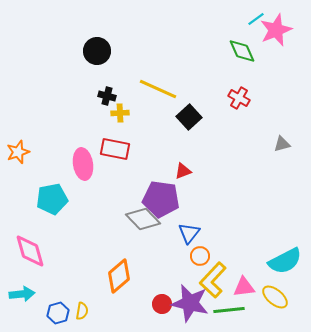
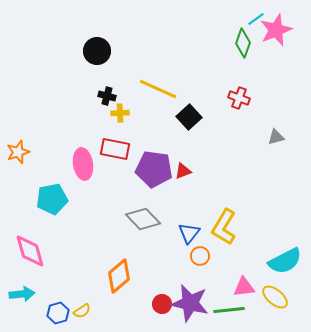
green diamond: moved 1 px right, 8 px up; rotated 44 degrees clockwise
red cross: rotated 10 degrees counterclockwise
gray triangle: moved 6 px left, 7 px up
purple pentagon: moved 7 px left, 30 px up
yellow L-shape: moved 11 px right, 53 px up; rotated 12 degrees counterclockwise
yellow semicircle: rotated 48 degrees clockwise
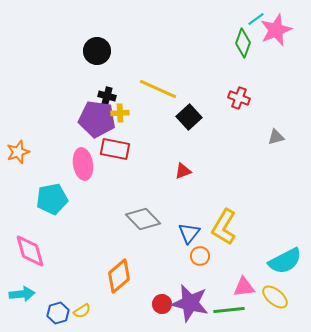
purple pentagon: moved 57 px left, 50 px up
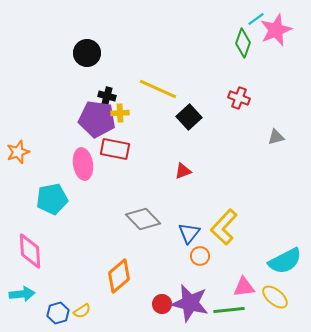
black circle: moved 10 px left, 2 px down
yellow L-shape: rotated 12 degrees clockwise
pink diamond: rotated 12 degrees clockwise
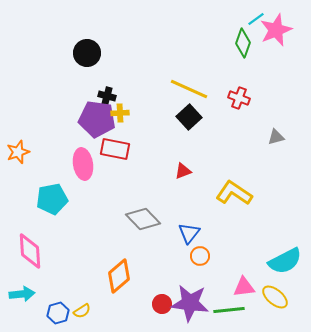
yellow line: moved 31 px right
yellow L-shape: moved 10 px right, 34 px up; rotated 81 degrees clockwise
purple star: rotated 6 degrees counterclockwise
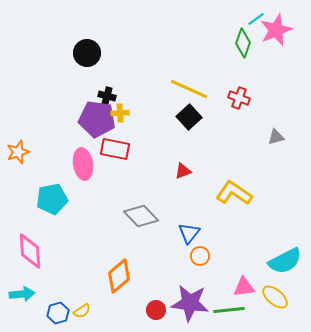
gray diamond: moved 2 px left, 3 px up
red circle: moved 6 px left, 6 px down
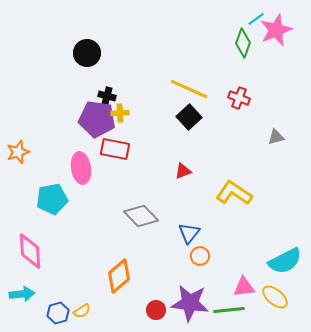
pink ellipse: moved 2 px left, 4 px down
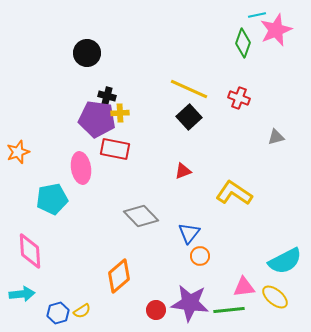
cyan line: moved 1 px right, 4 px up; rotated 24 degrees clockwise
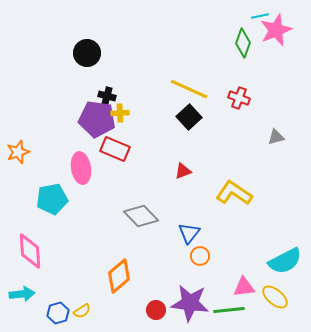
cyan line: moved 3 px right, 1 px down
red rectangle: rotated 12 degrees clockwise
